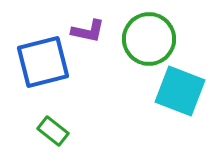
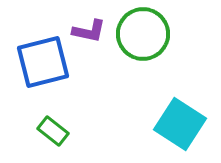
purple L-shape: moved 1 px right
green circle: moved 6 px left, 5 px up
cyan square: moved 33 px down; rotated 12 degrees clockwise
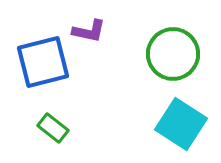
green circle: moved 30 px right, 20 px down
cyan square: moved 1 px right
green rectangle: moved 3 px up
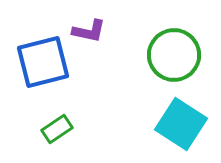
green circle: moved 1 px right, 1 px down
green rectangle: moved 4 px right, 1 px down; rotated 72 degrees counterclockwise
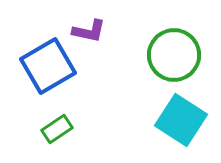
blue square: moved 5 px right, 4 px down; rotated 16 degrees counterclockwise
cyan square: moved 4 px up
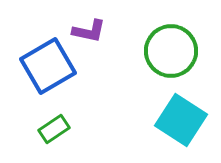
green circle: moved 3 px left, 4 px up
green rectangle: moved 3 px left
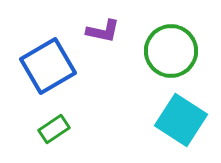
purple L-shape: moved 14 px right
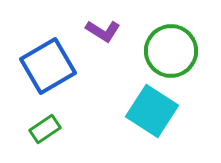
purple L-shape: rotated 20 degrees clockwise
cyan square: moved 29 px left, 9 px up
green rectangle: moved 9 px left
